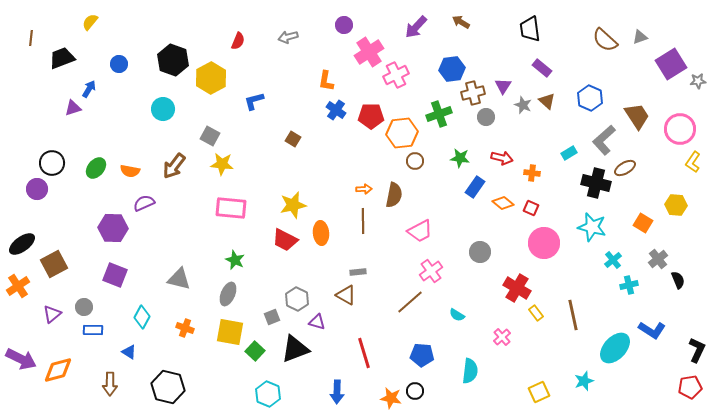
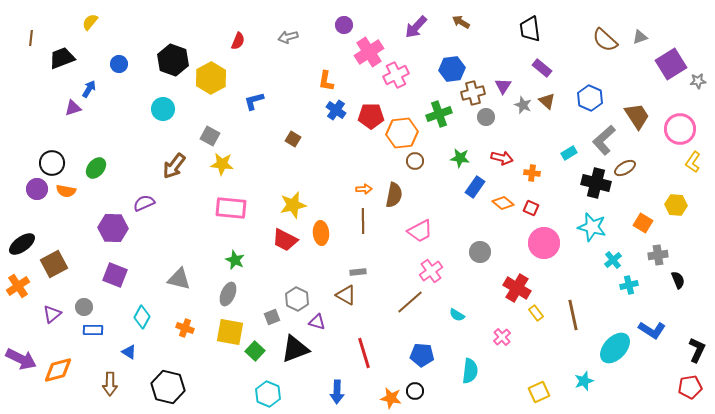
orange semicircle at (130, 171): moved 64 px left, 20 px down
gray cross at (658, 259): moved 4 px up; rotated 30 degrees clockwise
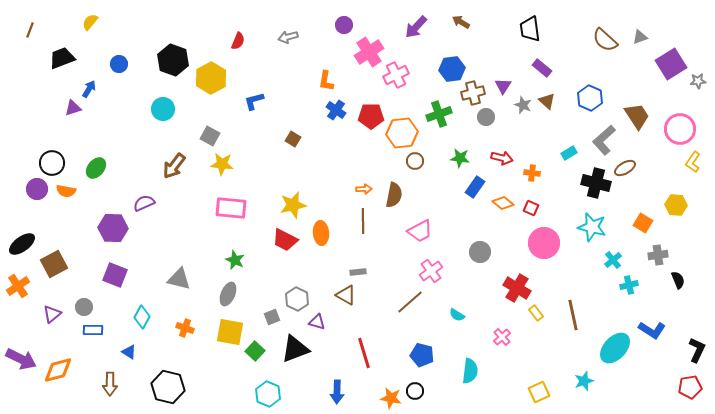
brown line at (31, 38): moved 1 px left, 8 px up; rotated 14 degrees clockwise
blue pentagon at (422, 355): rotated 10 degrees clockwise
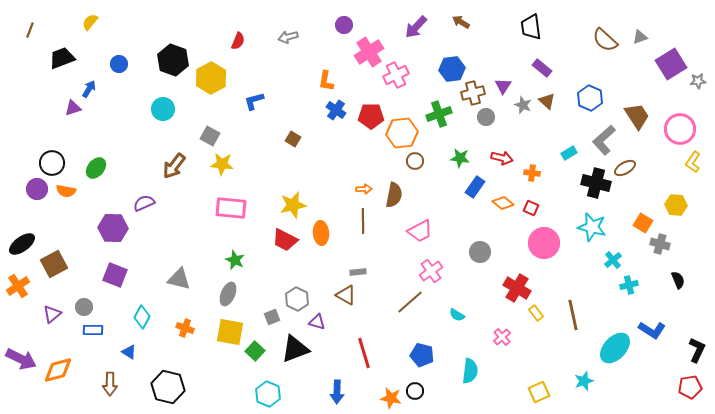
black trapezoid at (530, 29): moved 1 px right, 2 px up
gray cross at (658, 255): moved 2 px right, 11 px up; rotated 24 degrees clockwise
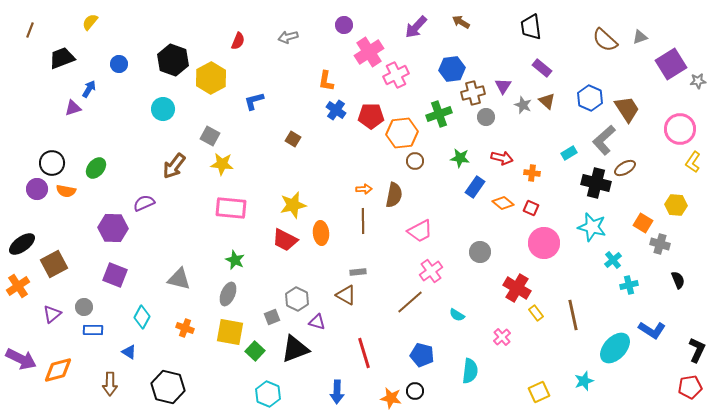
brown trapezoid at (637, 116): moved 10 px left, 7 px up
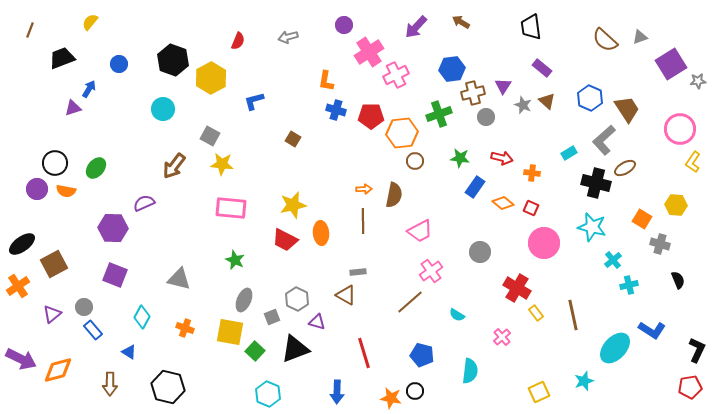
blue cross at (336, 110): rotated 18 degrees counterclockwise
black circle at (52, 163): moved 3 px right
orange square at (643, 223): moved 1 px left, 4 px up
gray ellipse at (228, 294): moved 16 px right, 6 px down
blue rectangle at (93, 330): rotated 48 degrees clockwise
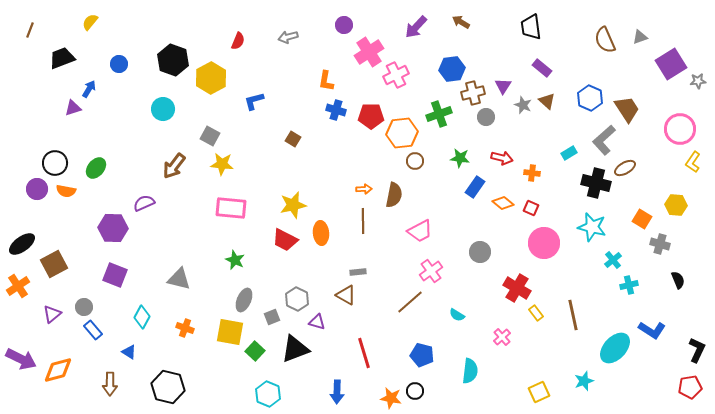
brown semicircle at (605, 40): rotated 24 degrees clockwise
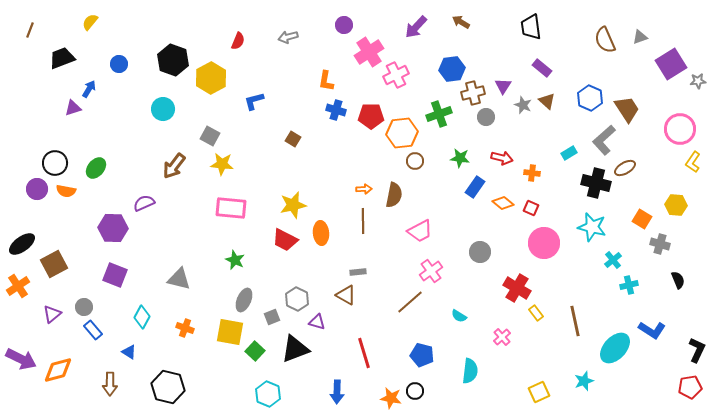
cyan semicircle at (457, 315): moved 2 px right, 1 px down
brown line at (573, 315): moved 2 px right, 6 px down
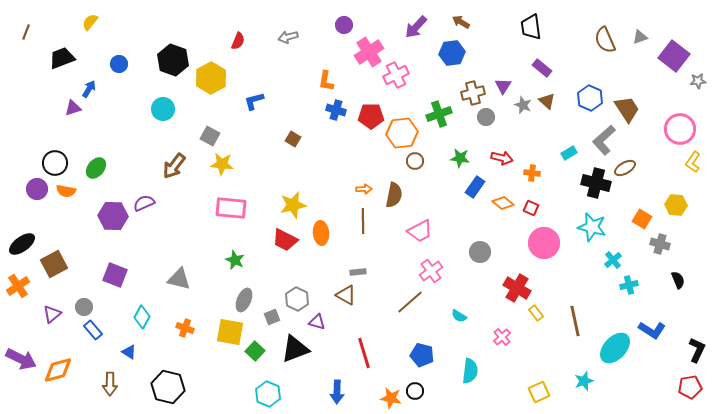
brown line at (30, 30): moved 4 px left, 2 px down
purple square at (671, 64): moved 3 px right, 8 px up; rotated 20 degrees counterclockwise
blue hexagon at (452, 69): moved 16 px up
purple hexagon at (113, 228): moved 12 px up
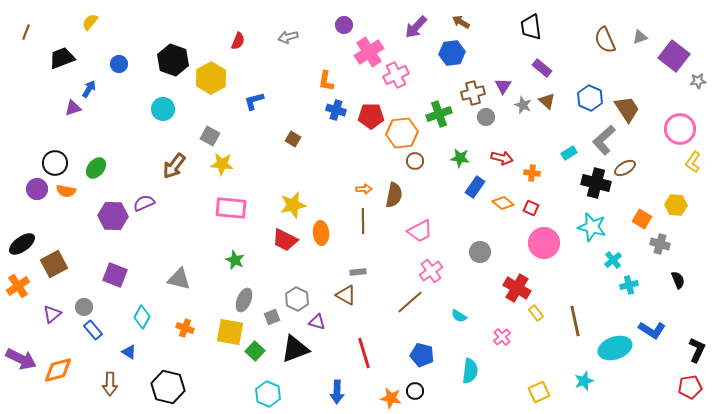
cyan ellipse at (615, 348): rotated 28 degrees clockwise
